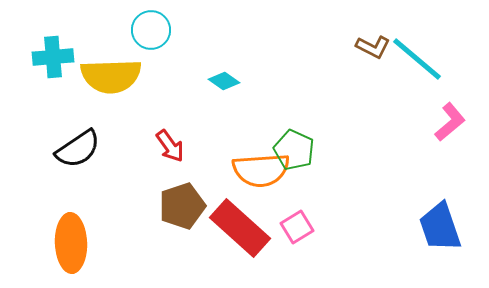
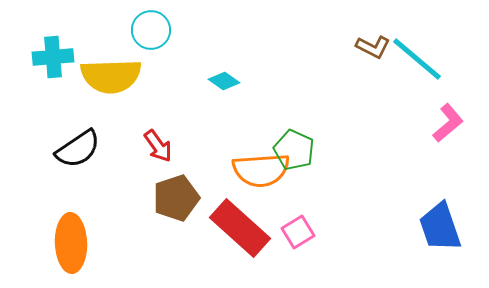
pink L-shape: moved 2 px left, 1 px down
red arrow: moved 12 px left
brown pentagon: moved 6 px left, 8 px up
pink square: moved 1 px right, 5 px down
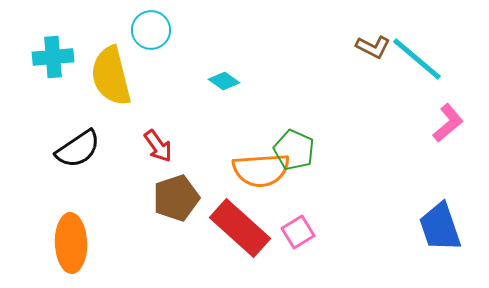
yellow semicircle: rotated 78 degrees clockwise
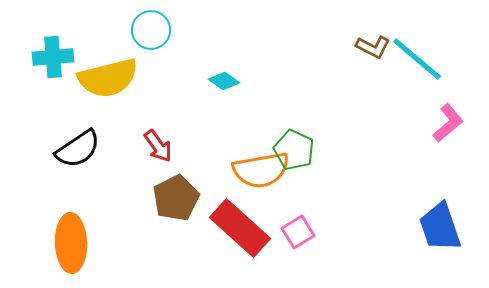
yellow semicircle: moved 3 px left, 2 px down; rotated 90 degrees counterclockwise
orange semicircle: rotated 6 degrees counterclockwise
brown pentagon: rotated 9 degrees counterclockwise
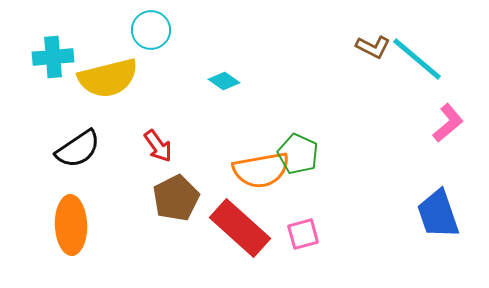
green pentagon: moved 4 px right, 4 px down
blue trapezoid: moved 2 px left, 13 px up
pink square: moved 5 px right, 2 px down; rotated 16 degrees clockwise
orange ellipse: moved 18 px up
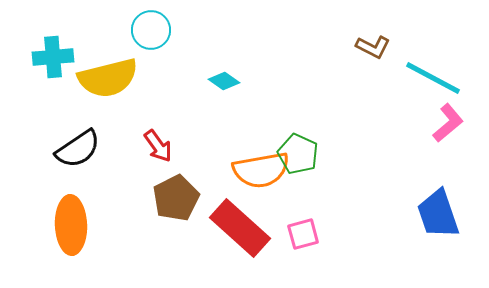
cyan line: moved 16 px right, 19 px down; rotated 12 degrees counterclockwise
